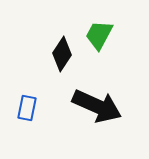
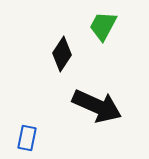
green trapezoid: moved 4 px right, 9 px up
blue rectangle: moved 30 px down
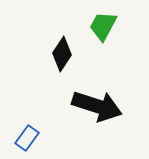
black arrow: rotated 6 degrees counterclockwise
blue rectangle: rotated 25 degrees clockwise
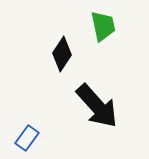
green trapezoid: rotated 140 degrees clockwise
black arrow: rotated 30 degrees clockwise
